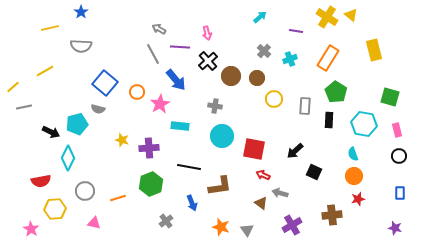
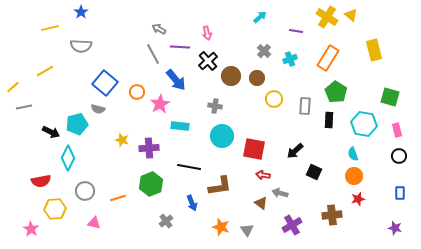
red arrow at (263, 175): rotated 16 degrees counterclockwise
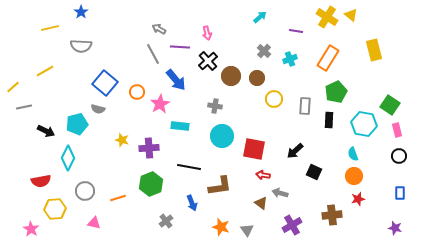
green pentagon at (336, 92): rotated 15 degrees clockwise
green square at (390, 97): moved 8 px down; rotated 18 degrees clockwise
black arrow at (51, 132): moved 5 px left, 1 px up
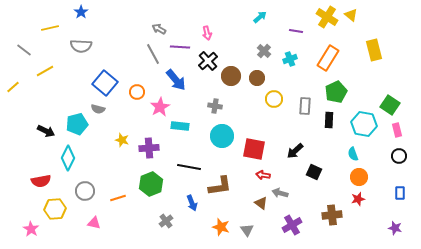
pink star at (160, 104): moved 3 px down
gray line at (24, 107): moved 57 px up; rotated 49 degrees clockwise
orange circle at (354, 176): moved 5 px right, 1 px down
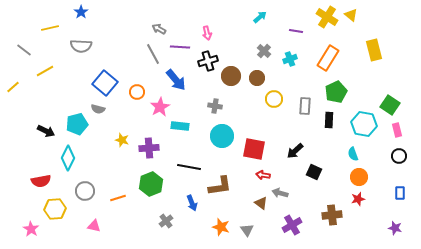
black cross at (208, 61): rotated 24 degrees clockwise
pink triangle at (94, 223): moved 3 px down
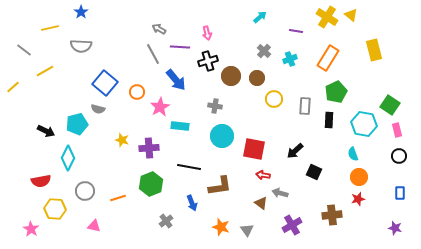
yellow hexagon at (55, 209): rotated 10 degrees clockwise
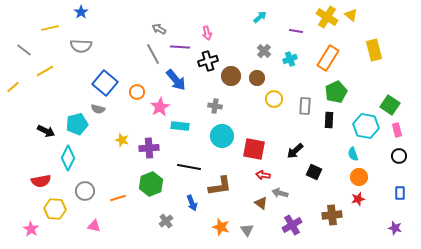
cyan hexagon at (364, 124): moved 2 px right, 2 px down
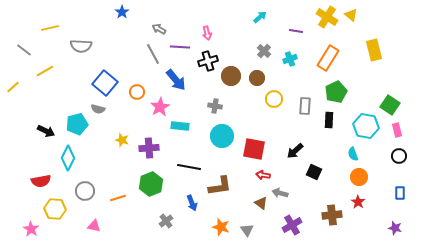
blue star at (81, 12): moved 41 px right
red star at (358, 199): moved 3 px down; rotated 24 degrees counterclockwise
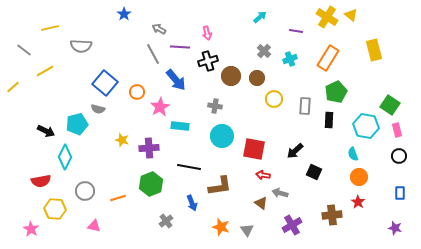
blue star at (122, 12): moved 2 px right, 2 px down
cyan diamond at (68, 158): moved 3 px left, 1 px up
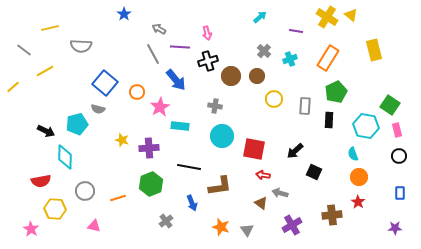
brown circle at (257, 78): moved 2 px up
cyan diamond at (65, 157): rotated 25 degrees counterclockwise
purple star at (395, 228): rotated 16 degrees counterclockwise
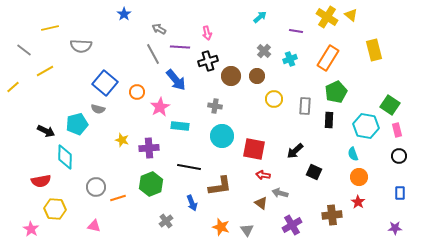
gray circle at (85, 191): moved 11 px right, 4 px up
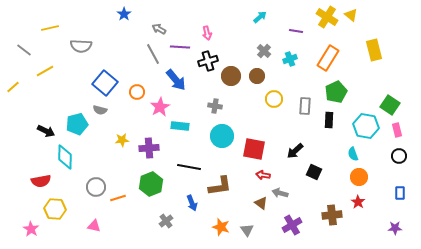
gray semicircle at (98, 109): moved 2 px right, 1 px down
yellow star at (122, 140): rotated 24 degrees counterclockwise
